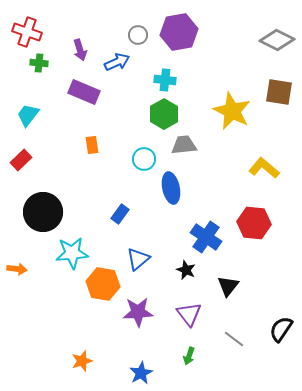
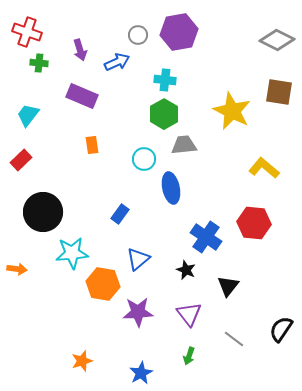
purple rectangle: moved 2 px left, 4 px down
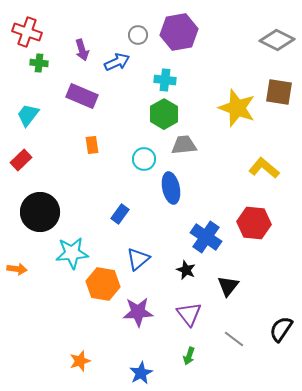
purple arrow: moved 2 px right
yellow star: moved 5 px right, 3 px up; rotated 6 degrees counterclockwise
black circle: moved 3 px left
orange star: moved 2 px left
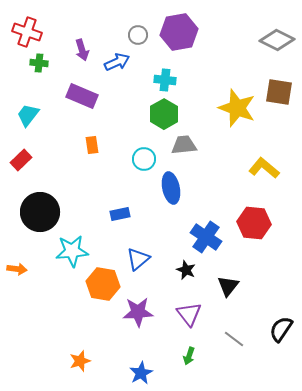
blue rectangle: rotated 42 degrees clockwise
cyan star: moved 2 px up
